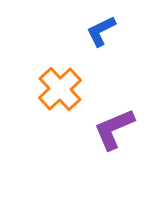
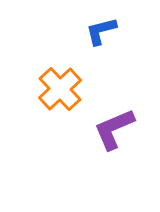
blue L-shape: rotated 12 degrees clockwise
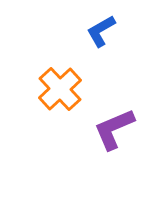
blue L-shape: rotated 16 degrees counterclockwise
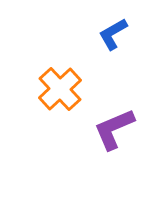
blue L-shape: moved 12 px right, 3 px down
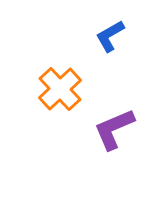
blue L-shape: moved 3 px left, 2 px down
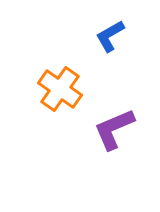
orange cross: rotated 12 degrees counterclockwise
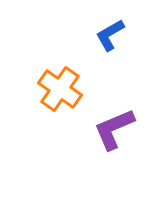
blue L-shape: moved 1 px up
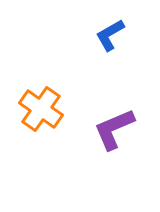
orange cross: moved 19 px left, 20 px down
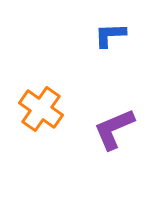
blue L-shape: rotated 28 degrees clockwise
